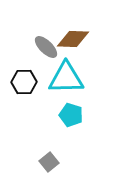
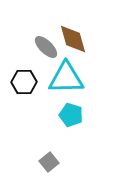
brown diamond: rotated 72 degrees clockwise
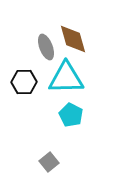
gray ellipse: rotated 25 degrees clockwise
cyan pentagon: rotated 10 degrees clockwise
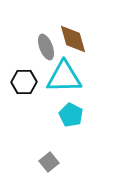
cyan triangle: moved 2 px left, 1 px up
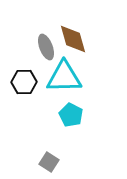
gray square: rotated 18 degrees counterclockwise
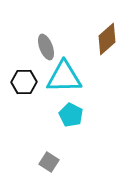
brown diamond: moved 34 px right; rotated 64 degrees clockwise
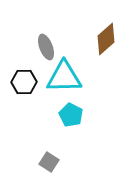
brown diamond: moved 1 px left
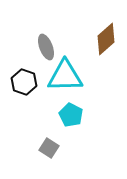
cyan triangle: moved 1 px right, 1 px up
black hexagon: rotated 20 degrees clockwise
gray square: moved 14 px up
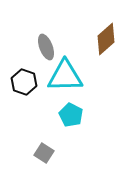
gray square: moved 5 px left, 5 px down
